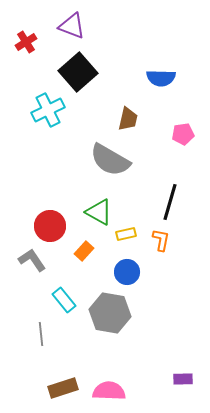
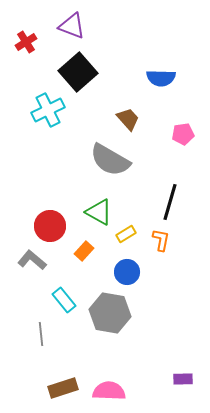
brown trapezoid: rotated 55 degrees counterclockwise
yellow rectangle: rotated 18 degrees counterclockwise
gray L-shape: rotated 16 degrees counterclockwise
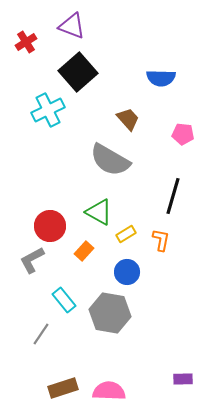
pink pentagon: rotated 15 degrees clockwise
black line: moved 3 px right, 6 px up
gray L-shape: rotated 68 degrees counterclockwise
gray line: rotated 40 degrees clockwise
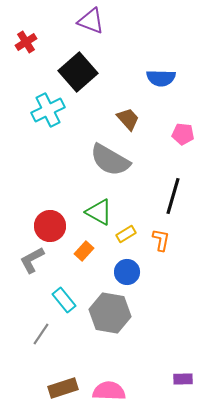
purple triangle: moved 19 px right, 5 px up
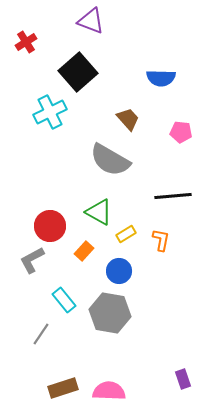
cyan cross: moved 2 px right, 2 px down
pink pentagon: moved 2 px left, 2 px up
black line: rotated 69 degrees clockwise
blue circle: moved 8 px left, 1 px up
purple rectangle: rotated 72 degrees clockwise
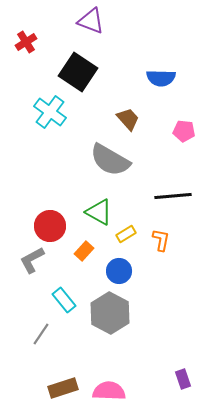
black square: rotated 15 degrees counterclockwise
cyan cross: rotated 28 degrees counterclockwise
pink pentagon: moved 3 px right, 1 px up
gray hexagon: rotated 18 degrees clockwise
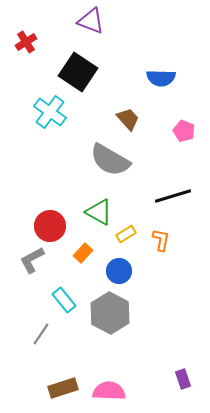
pink pentagon: rotated 15 degrees clockwise
black line: rotated 12 degrees counterclockwise
orange rectangle: moved 1 px left, 2 px down
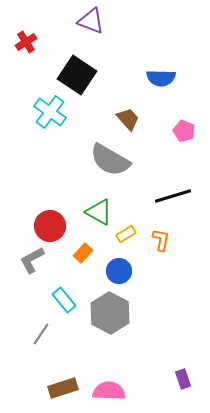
black square: moved 1 px left, 3 px down
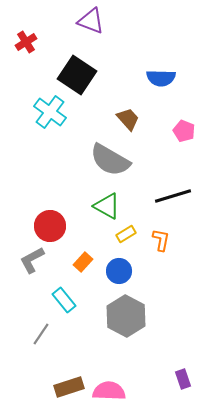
green triangle: moved 8 px right, 6 px up
orange rectangle: moved 9 px down
gray hexagon: moved 16 px right, 3 px down
brown rectangle: moved 6 px right, 1 px up
